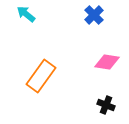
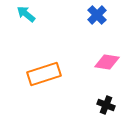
blue cross: moved 3 px right
orange rectangle: moved 3 px right, 2 px up; rotated 36 degrees clockwise
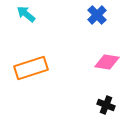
orange rectangle: moved 13 px left, 6 px up
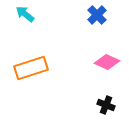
cyan arrow: moved 1 px left
pink diamond: rotated 15 degrees clockwise
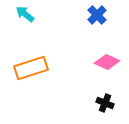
black cross: moved 1 px left, 2 px up
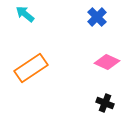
blue cross: moved 2 px down
orange rectangle: rotated 16 degrees counterclockwise
